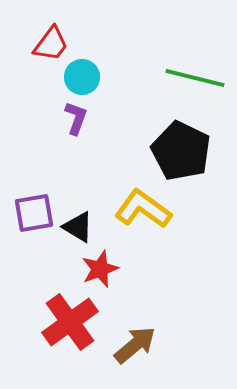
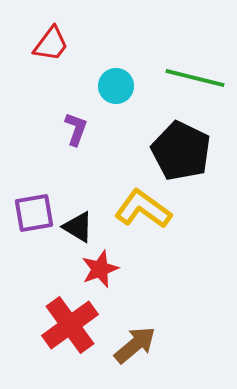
cyan circle: moved 34 px right, 9 px down
purple L-shape: moved 11 px down
red cross: moved 3 px down
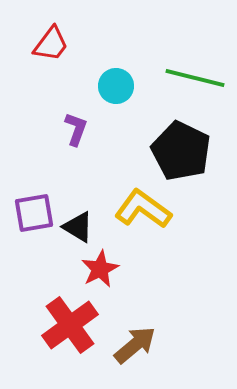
red star: rotated 6 degrees counterclockwise
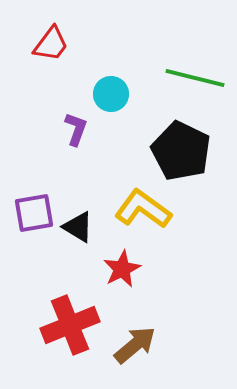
cyan circle: moved 5 px left, 8 px down
red star: moved 22 px right
red cross: rotated 14 degrees clockwise
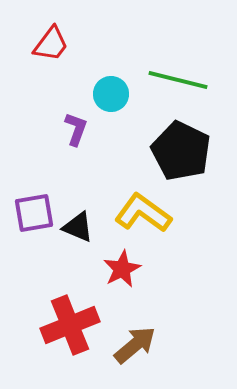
green line: moved 17 px left, 2 px down
yellow L-shape: moved 4 px down
black triangle: rotated 8 degrees counterclockwise
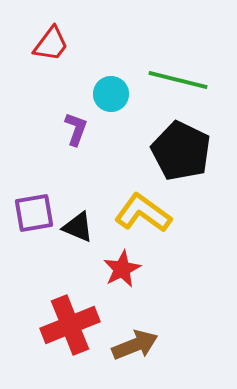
brown arrow: rotated 18 degrees clockwise
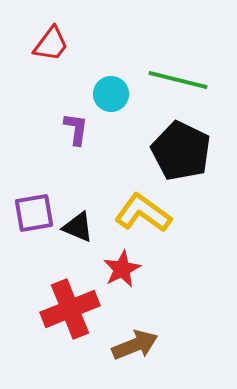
purple L-shape: rotated 12 degrees counterclockwise
red cross: moved 16 px up
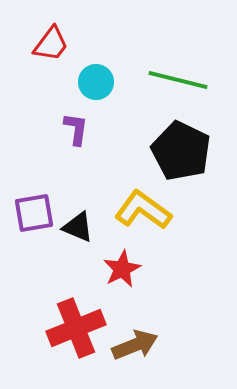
cyan circle: moved 15 px left, 12 px up
yellow L-shape: moved 3 px up
red cross: moved 6 px right, 19 px down
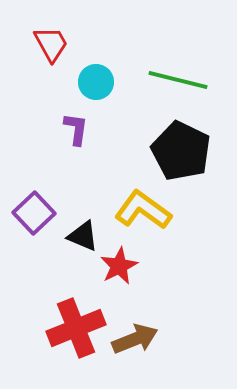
red trapezoid: rotated 66 degrees counterclockwise
purple square: rotated 33 degrees counterclockwise
black triangle: moved 5 px right, 9 px down
red star: moved 3 px left, 3 px up
brown arrow: moved 6 px up
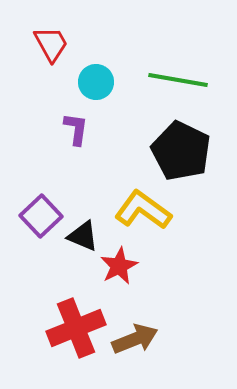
green line: rotated 4 degrees counterclockwise
purple square: moved 7 px right, 3 px down
